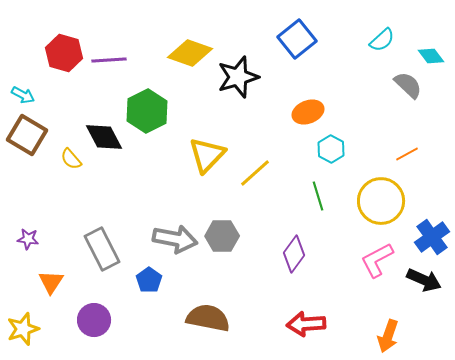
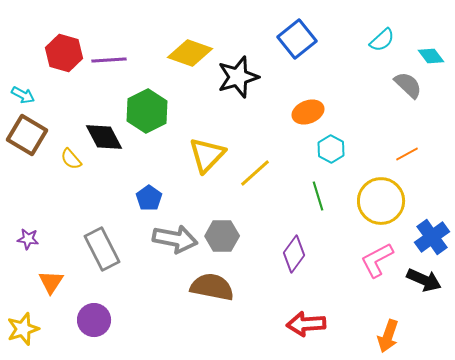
blue pentagon: moved 82 px up
brown semicircle: moved 4 px right, 31 px up
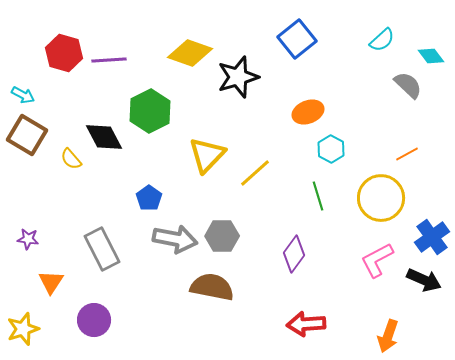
green hexagon: moved 3 px right
yellow circle: moved 3 px up
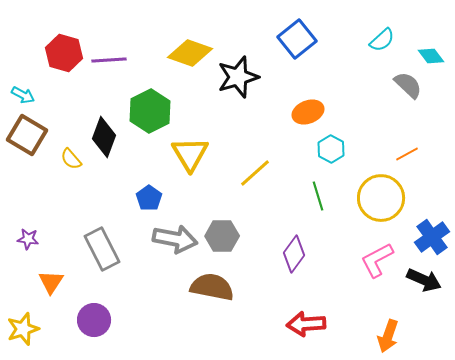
black diamond: rotated 48 degrees clockwise
yellow triangle: moved 17 px left, 1 px up; rotated 15 degrees counterclockwise
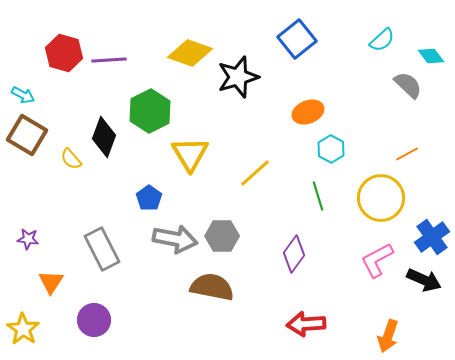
yellow star: rotated 20 degrees counterclockwise
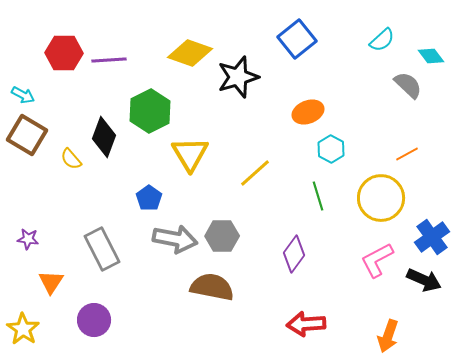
red hexagon: rotated 15 degrees counterclockwise
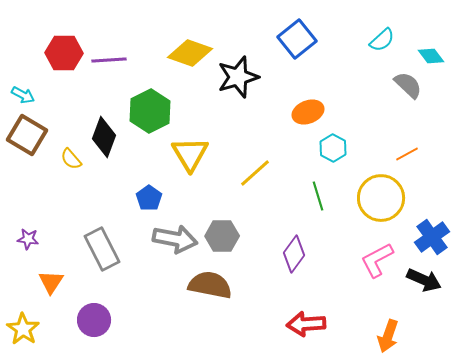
cyan hexagon: moved 2 px right, 1 px up
brown semicircle: moved 2 px left, 2 px up
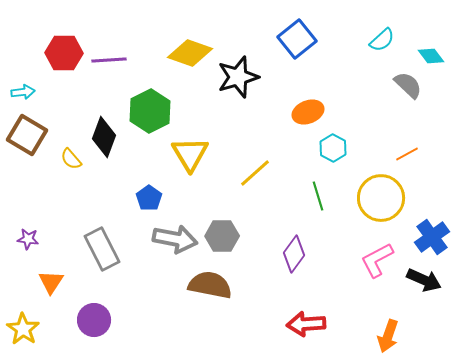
cyan arrow: moved 3 px up; rotated 35 degrees counterclockwise
